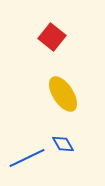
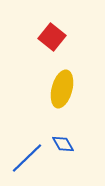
yellow ellipse: moved 1 px left, 5 px up; rotated 48 degrees clockwise
blue line: rotated 18 degrees counterclockwise
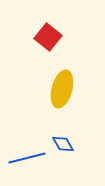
red square: moved 4 px left
blue line: rotated 30 degrees clockwise
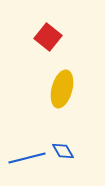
blue diamond: moved 7 px down
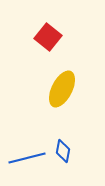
yellow ellipse: rotated 12 degrees clockwise
blue diamond: rotated 40 degrees clockwise
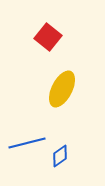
blue diamond: moved 3 px left, 5 px down; rotated 45 degrees clockwise
blue line: moved 15 px up
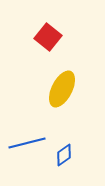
blue diamond: moved 4 px right, 1 px up
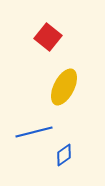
yellow ellipse: moved 2 px right, 2 px up
blue line: moved 7 px right, 11 px up
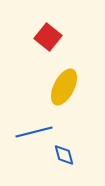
blue diamond: rotated 70 degrees counterclockwise
